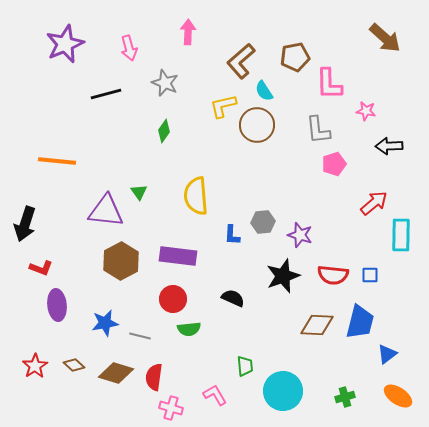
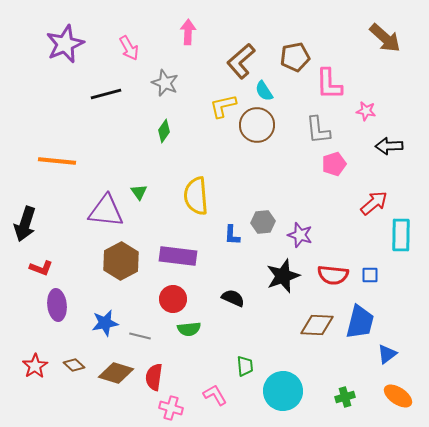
pink arrow at (129, 48): rotated 15 degrees counterclockwise
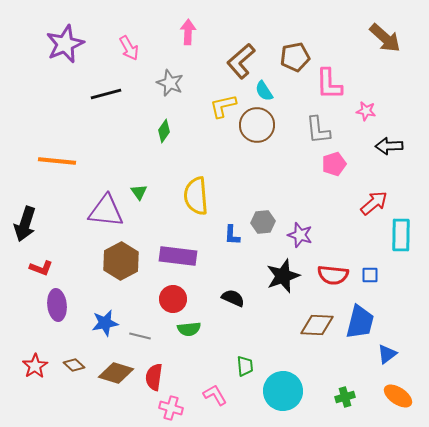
gray star at (165, 83): moved 5 px right
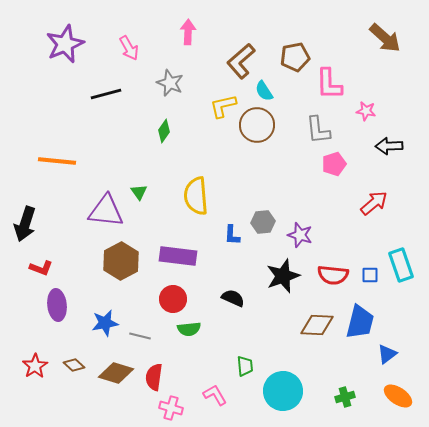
cyan rectangle at (401, 235): moved 30 px down; rotated 20 degrees counterclockwise
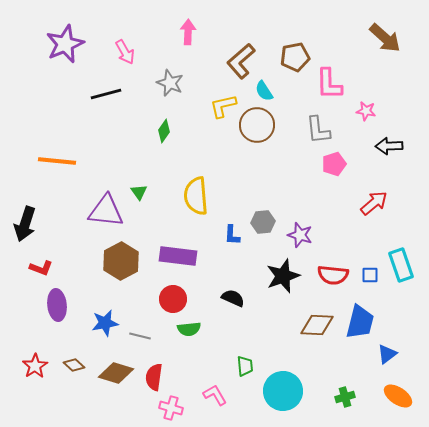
pink arrow at (129, 48): moved 4 px left, 4 px down
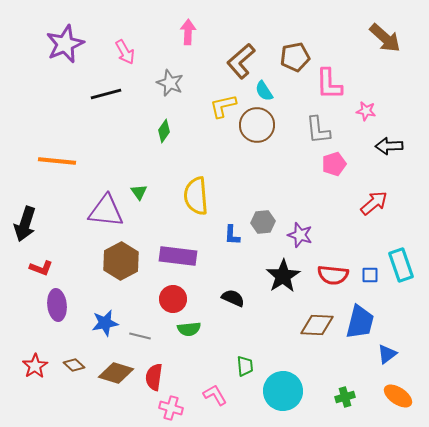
black star at (283, 276): rotated 12 degrees counterclockwise
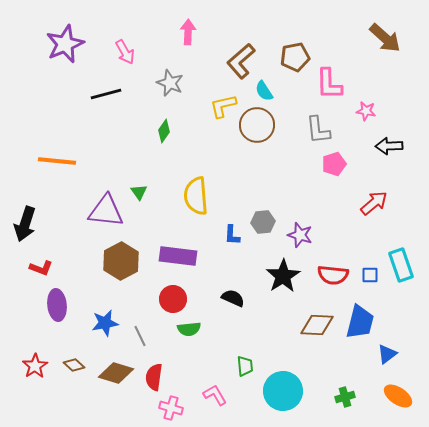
gray line at (140, 336): rotated 50 degrees clockwise
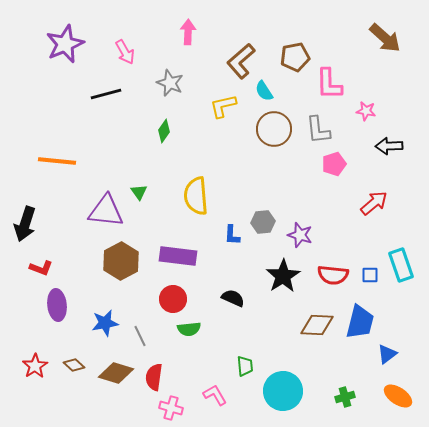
brown circle at (257, 125): moved 17 px right, 4 px down
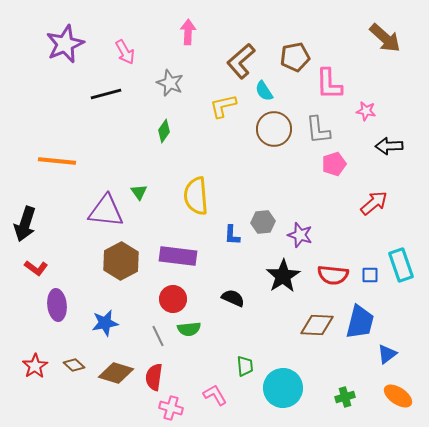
red L-shape at (41, 268): moved 5 px left; rotated 15 degrees clockwise
gray line at (140, 336): moved 18 px right
cyan circle at (283, 391): moved 3 px up
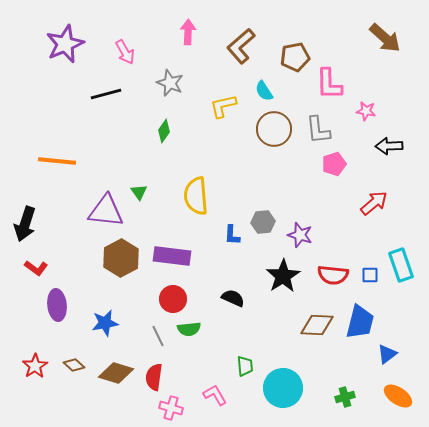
brown L-shape at (241, 61): moved 15 px up
purple rectangle at (178, 256): moved 6 px left
brown hexagon at (121, 261): moved 3 px up
